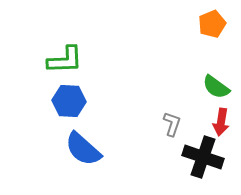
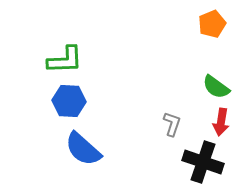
black cross: moved 5 px down
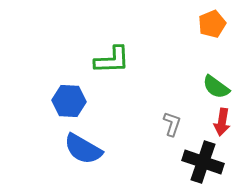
green L-shape: moved 47 px right
red arrow: moved 1 px right
blue semicircle: rotated 12 degrees counterclockwise
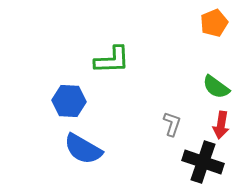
orange pentagon: moved 2 px right, 1 px up
red arrow: moved 1 px left, 3 px down
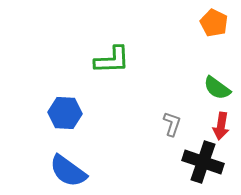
orange pentagon: rotated 24 degrees counterclockwise
green semicircle: moved 1 px right, 1 px down
blue hexagon: moved 4 px left, 12 px down
red arrow: moved 1 px down
blue semicircle: moved 15 px left, 22 px down; rotated 6 degrees clockwise
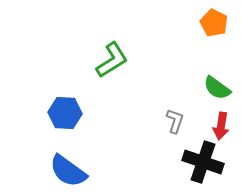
green L-shape: rotated 30 degrees counterclockwise
gray L-shape: moved 3 px right, 3 px up
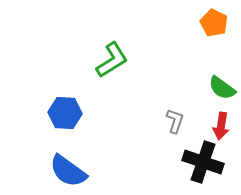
green semicircle: moved 5 px right
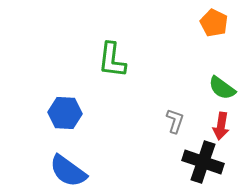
green L-shape: rotated 129 degrees clockwise
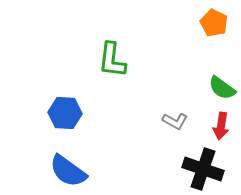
gray L-shape: rotated 100 degrees clockwise
black cross: moved 7 px down
